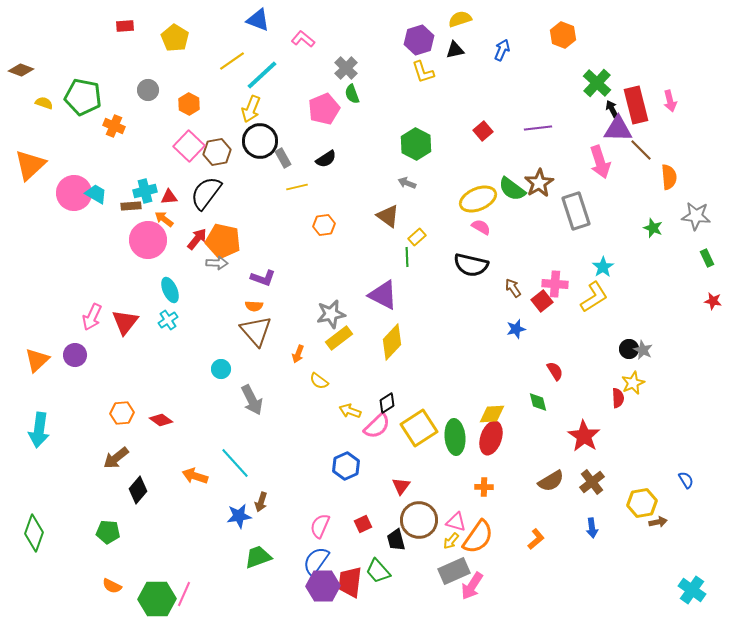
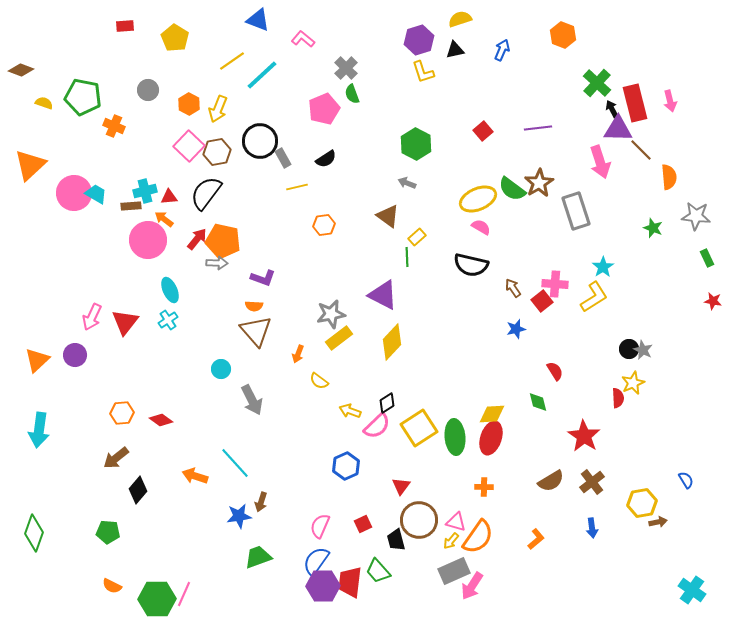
red rectangle at (636, 105): moved 1 px left, 2 px up
yellow arrow at (251, 109): moved 33 px left
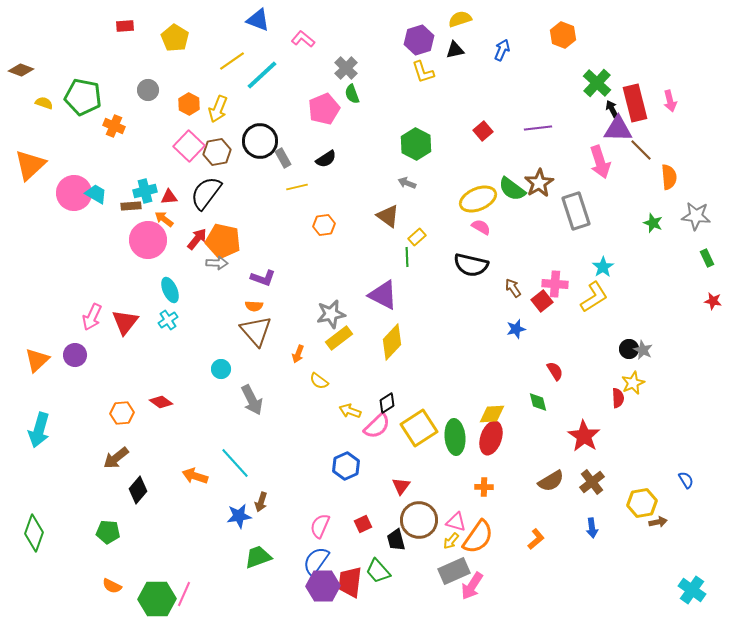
green star at (653, 228): moved 5 px up
red diamond at (161, 420): moved 18 px up
cyan arrow at (39, 430): rotated 8 degrees clockwise
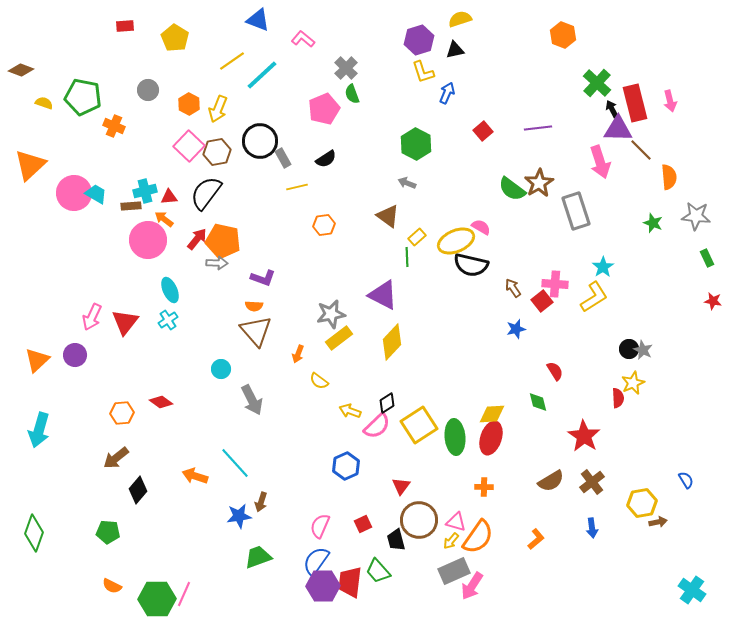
blue arrow at (502, 50): moved 55 px left, 43 px down
yellow ellipse at (478, 199): moved 22 px left, 42 px down
yellow square at (419, 428): moved 3 px up
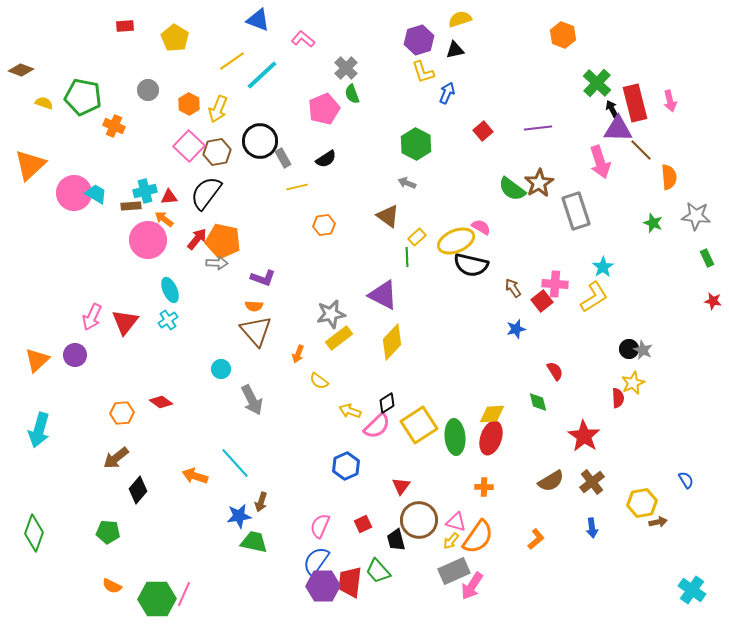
green trapezoid at (258, 557): moved 4 px left, 15 px up; rotated 32 degrees clockwise
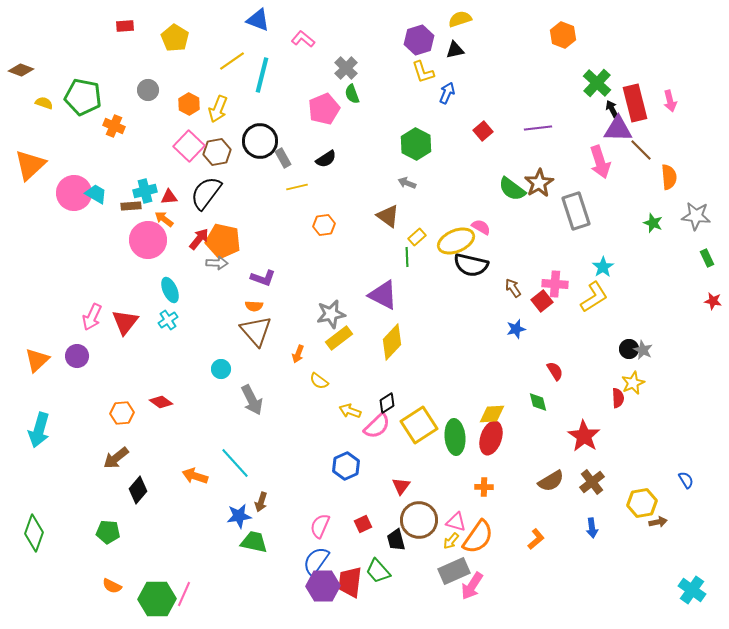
cyan line at (262, 75): rotated 33 degrees counterclockwise
red arrow at (197, 239): moved 2 px right
purple circle at (75, 355): moved 2 px right, 1 px down
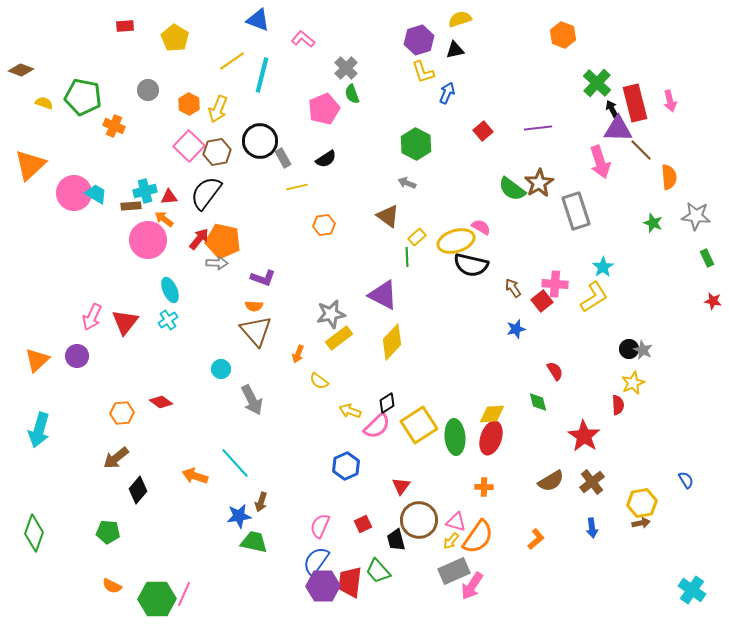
yellow ellipse at (456, 241): rotated 6 degrees clockwise
red semicircle at (618, 398): moved 7 px down
brown arrow at (658, 522): moved 17 px left, 1 px down
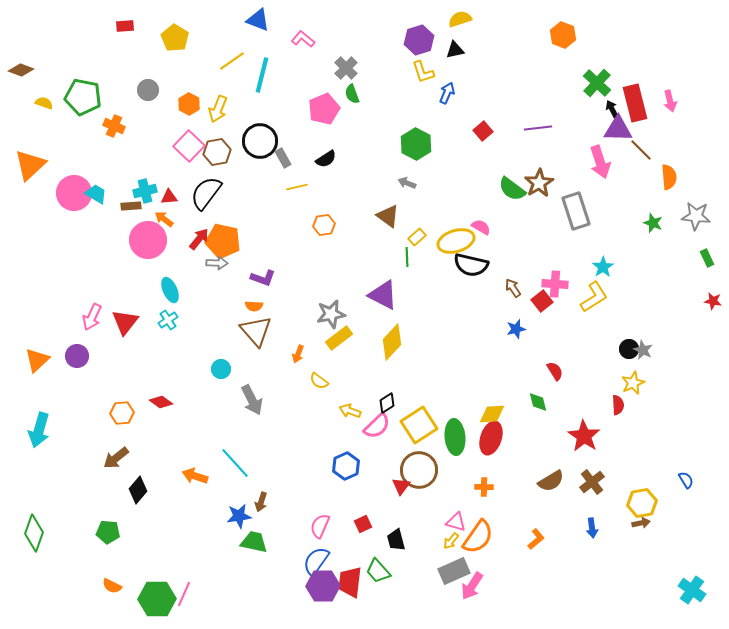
brown circle at (419, 520): moved 50 px up
